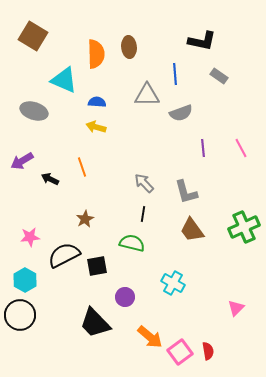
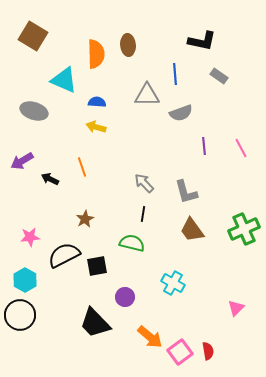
brown ellipse: moved 1 px left, 2 px up
purple line: moved 1 px right, 2 px up
green cross: moved 2 px down
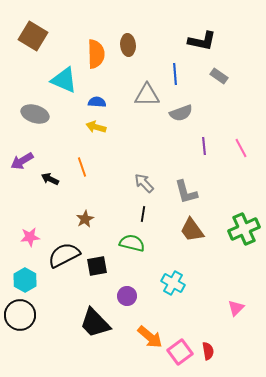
gray ellipse: moved 1 px right, 3 px down
purple circle: moved 2 px right, 1 px up
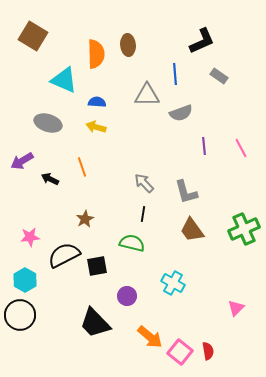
black L-shape: rotated 36 degrees counterclockwise
gray ellipse: moved 13 px right, 9 px down
pink square: rotated 15 degrees counterclockwise
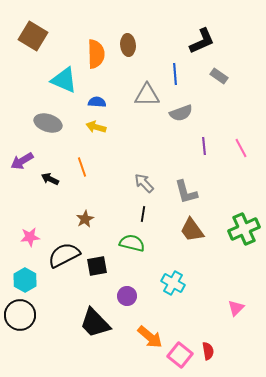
pink square: moved 3 px down
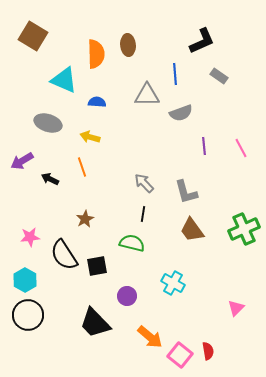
yellow arrow: moved 6 px left, 10 px down
black semicircle: rotated 96 degrees counterclockwise
black circle: moved 8 px right
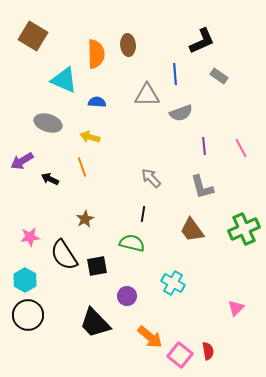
gray arrow: moved 7 px right, 5 px up
gray L-shape: moved 16 px right, 5 px up
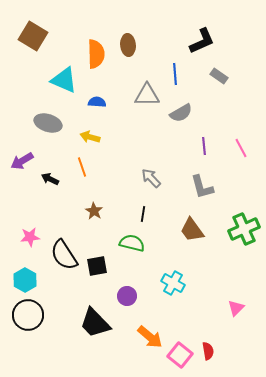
gray semicircle: rotated 10 degrees counterclockwise
brown star: moved 9 px right, 8 px up; rotated 12 degrees counterclockwise
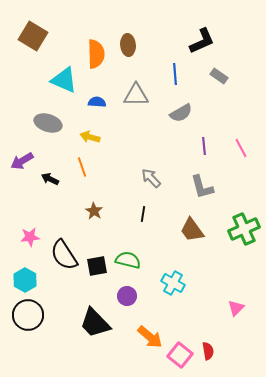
gray triangle: moved 11 px left
green semicircle: moved 4 px left, 17 px down
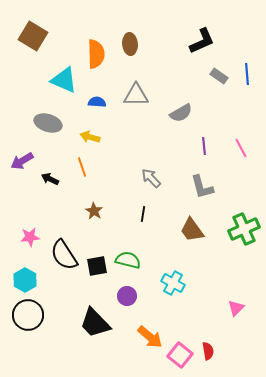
brown ellipse: moved 2 px right, 1 px up
blue line: moved 72 px right
